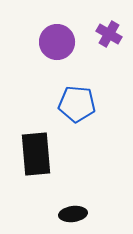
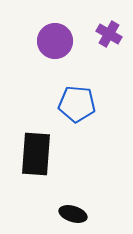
purple circle: moved 2 px left, 1 px up
black rectangle: rotated 9 degrees clockwise
black ellipse: rotated 24 degrees clockwise
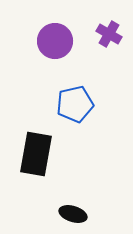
blue pentagon: moved 2 px left; rotated 18 degrees counterclockwise
black rectangle: rotated 6 degrees clockwise
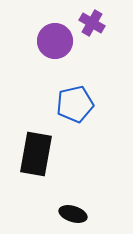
purple cross: moved 17 px left, 11 px up
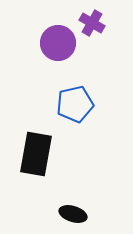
purple circle: moved 3 px right, 2 px down
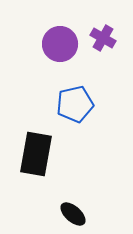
purple cross: moved 11 px right, 15 px down
purple circle: moved 2 px right, 1 px down
black ellipse: rotated 24 degrees clockwise
